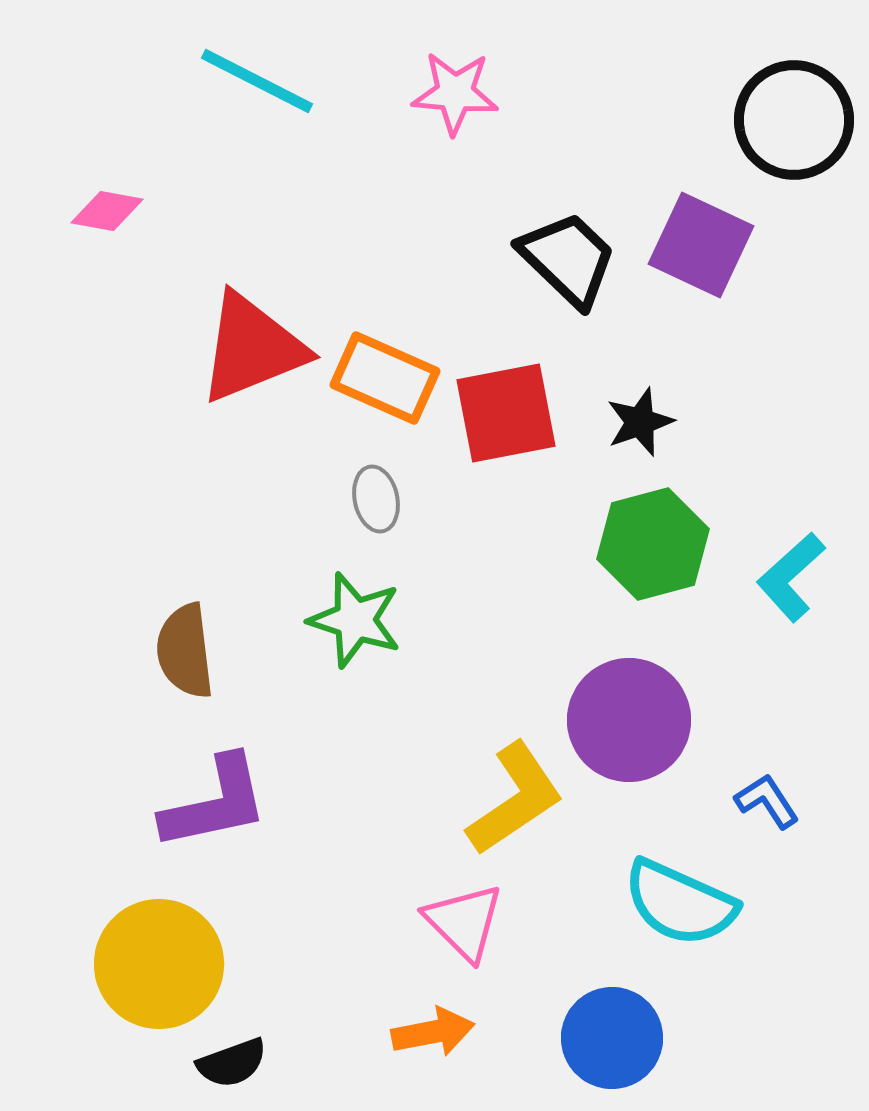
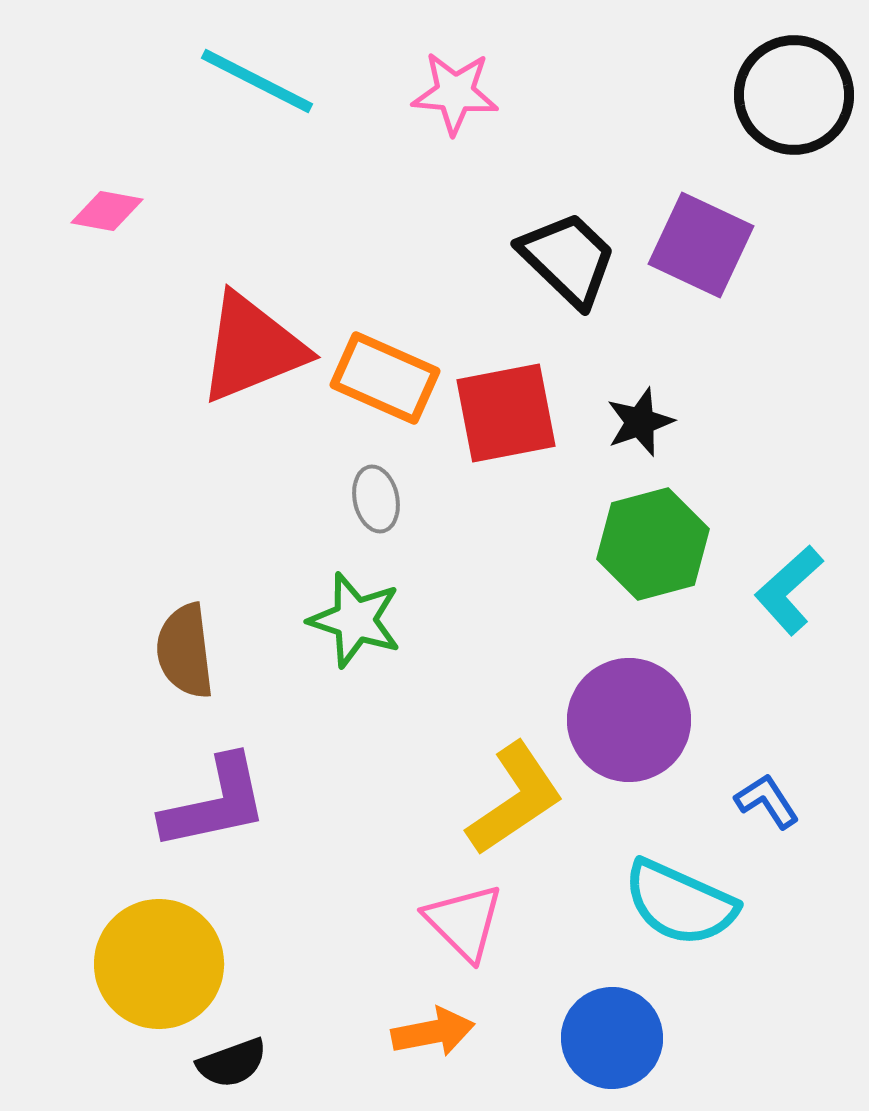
black circle: moved 25 px up
cyan L-shape: moved 2 px left, 13 px down
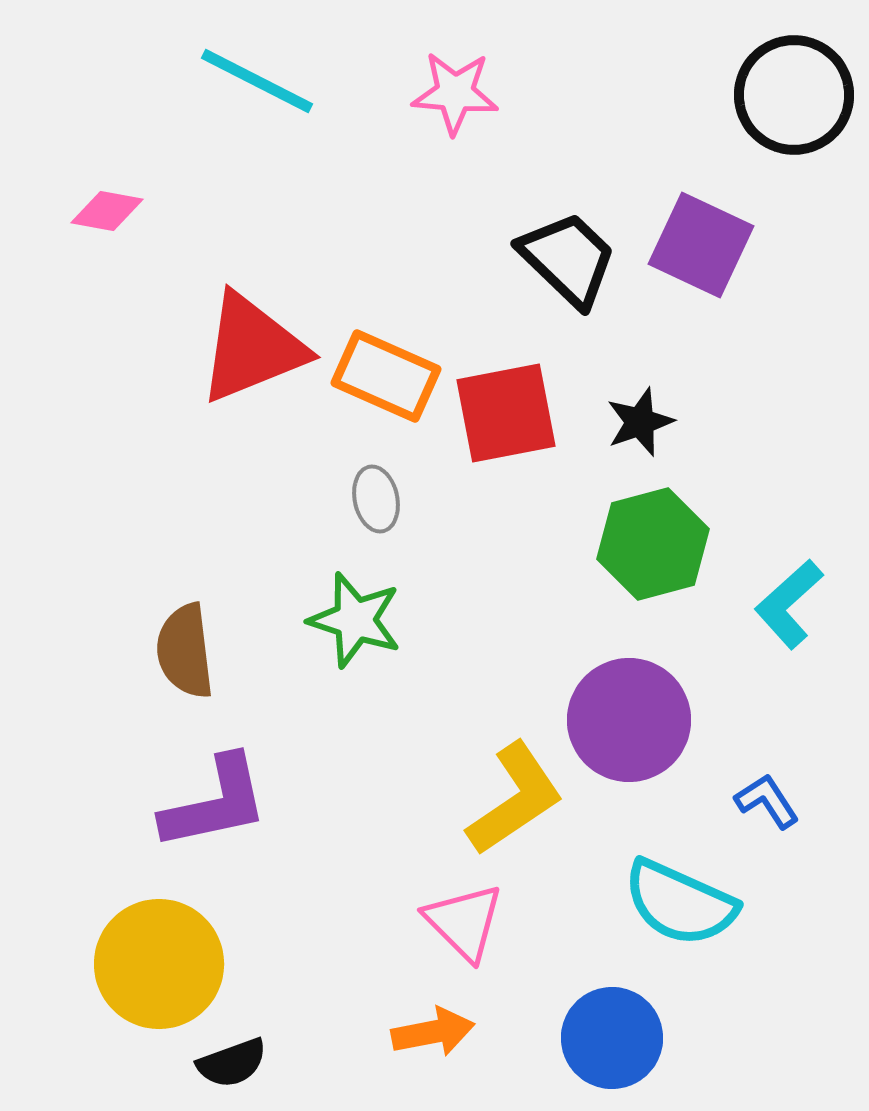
orange rectangle: moved 1 px right, 2 px up
cyan L-shape: moved 14 px down
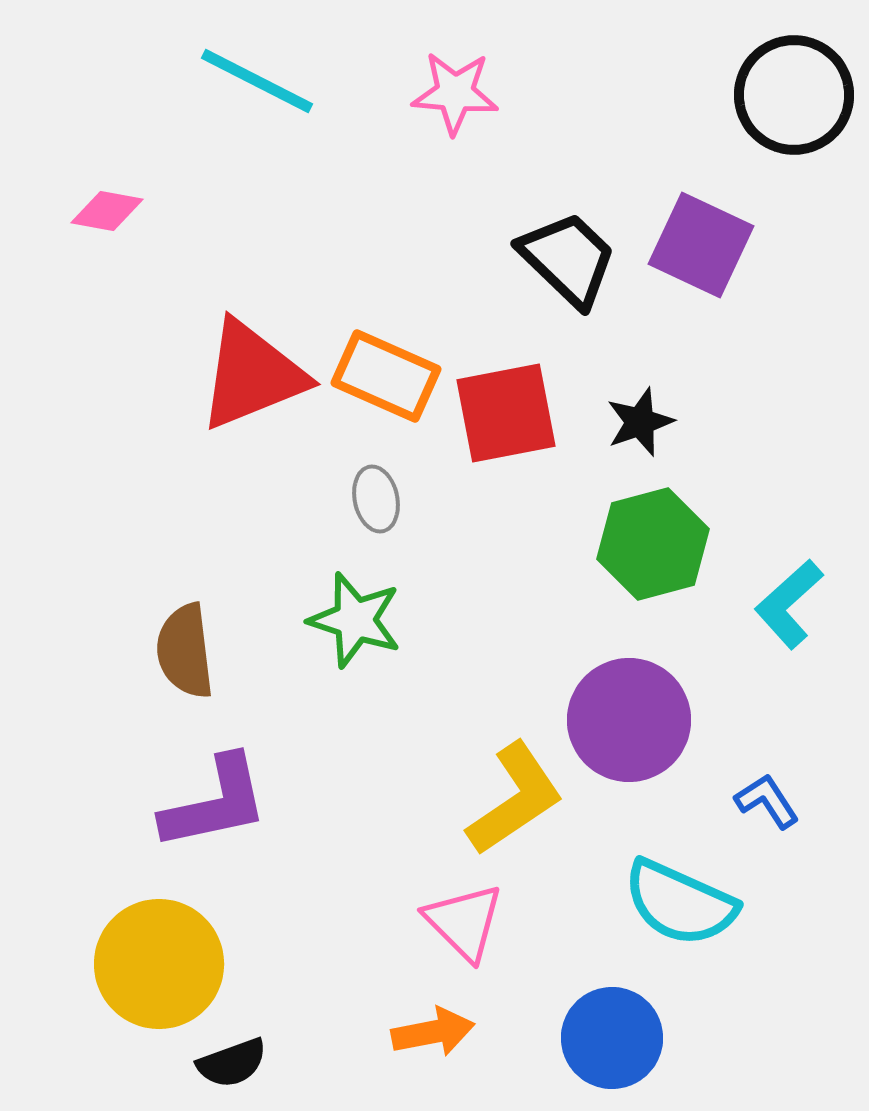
red triangle: moved 27 px down
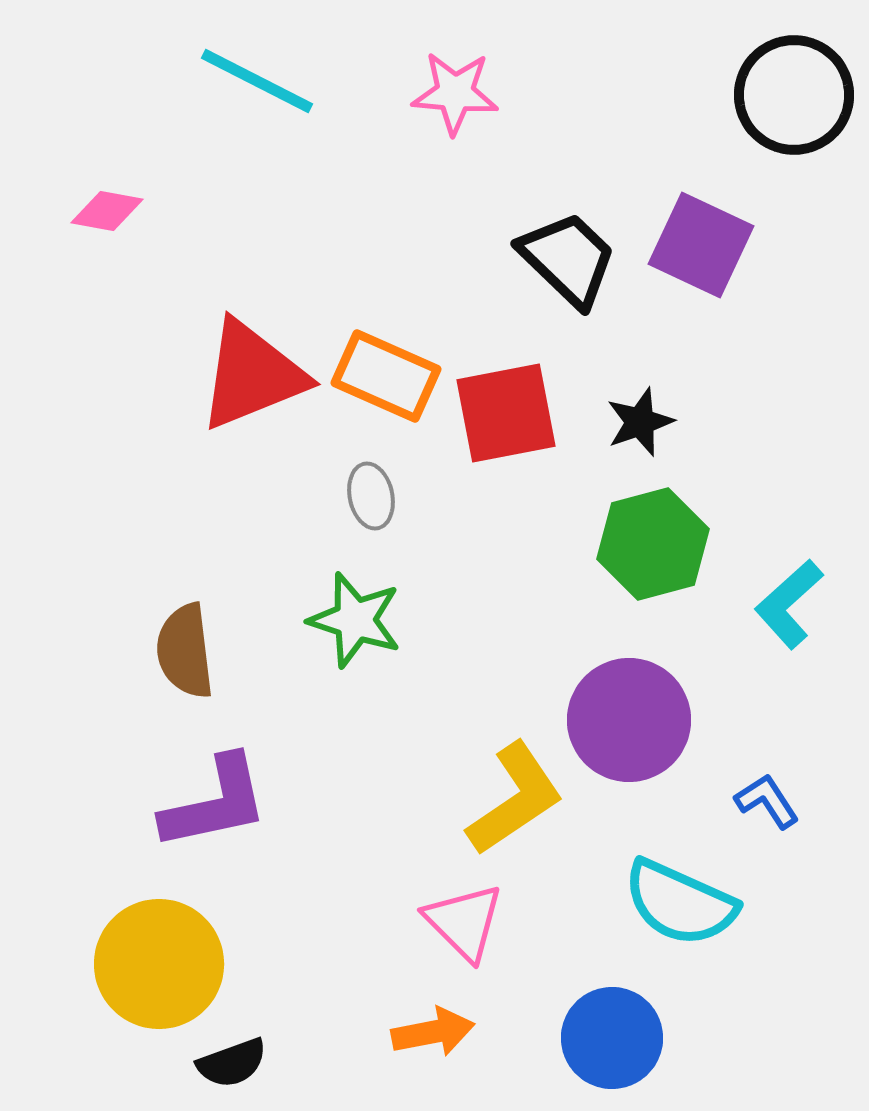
gray ellipse: moved 5 px left, 3 px up
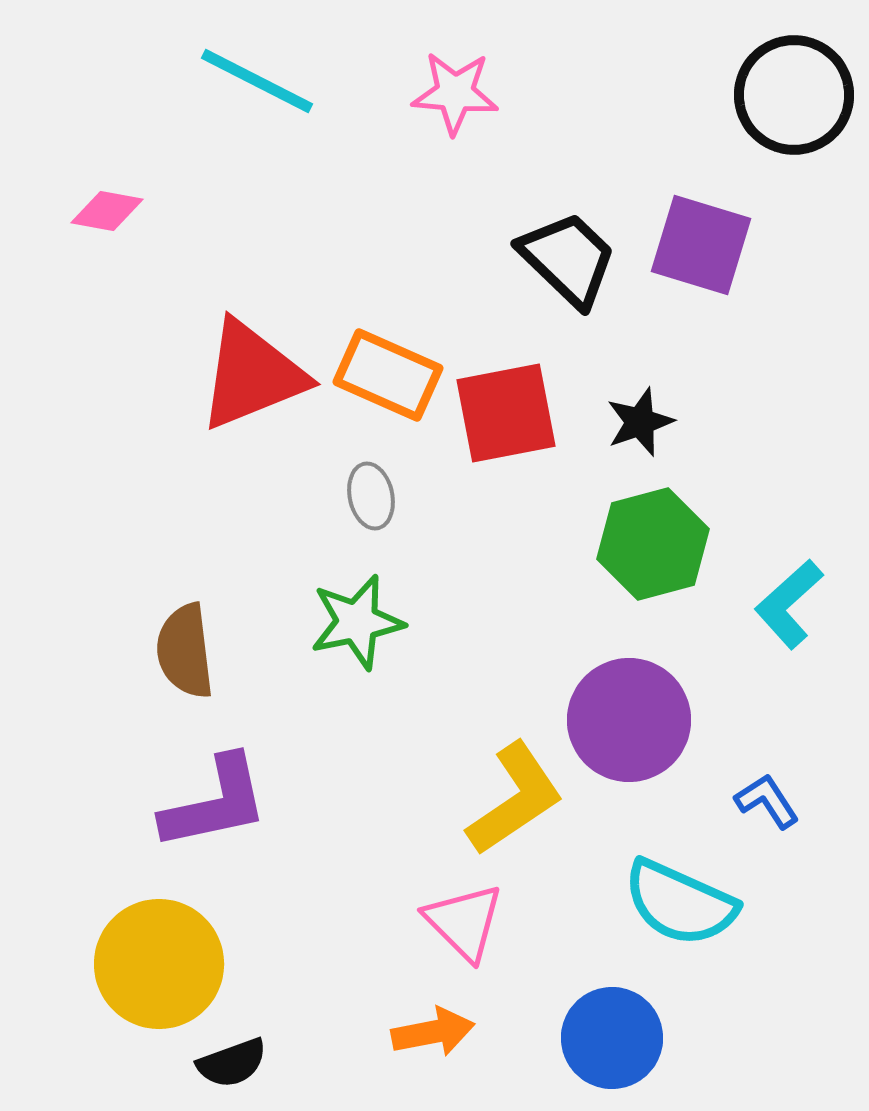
purple square: rotated 8 degrees counterclockwise
orange rectangle: moved 2 px right, 1 px up
green star: moved 2 px right, 2 px down; rotated 30 degrees counterclockwise
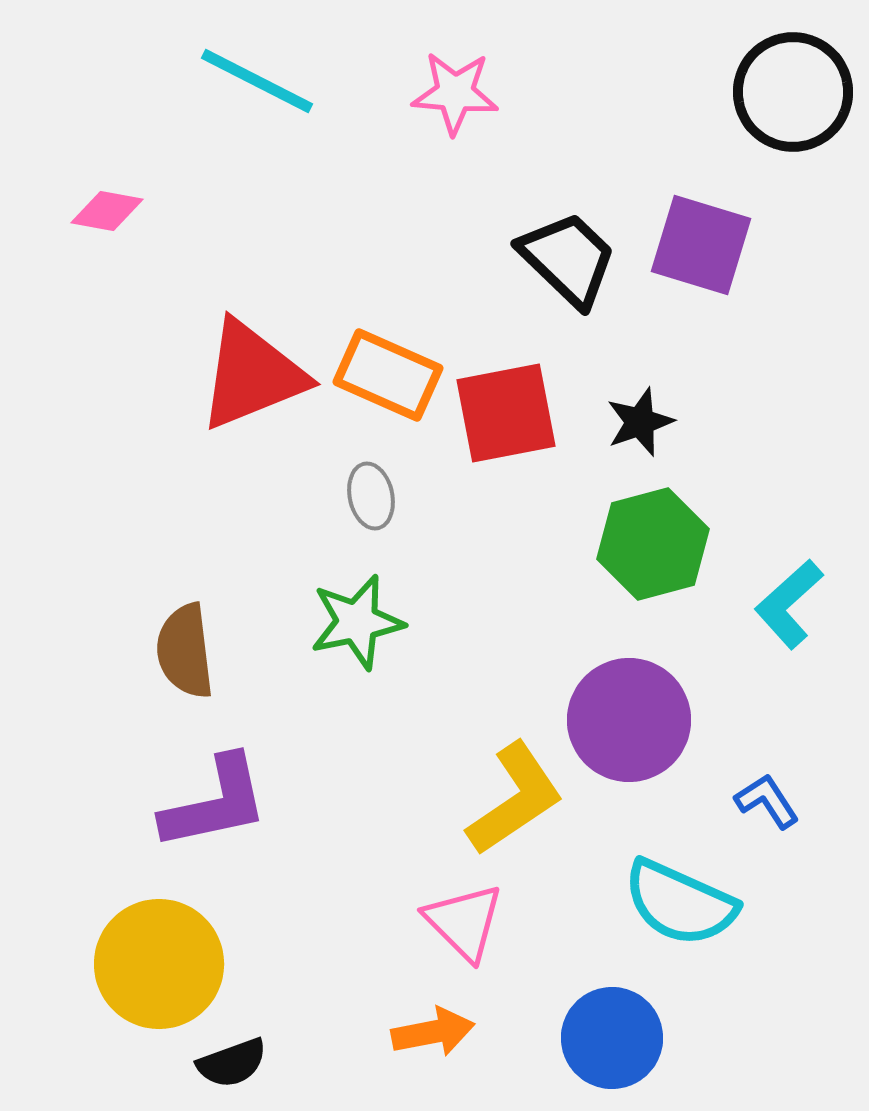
black circle: moved 1 px left, 3 px up
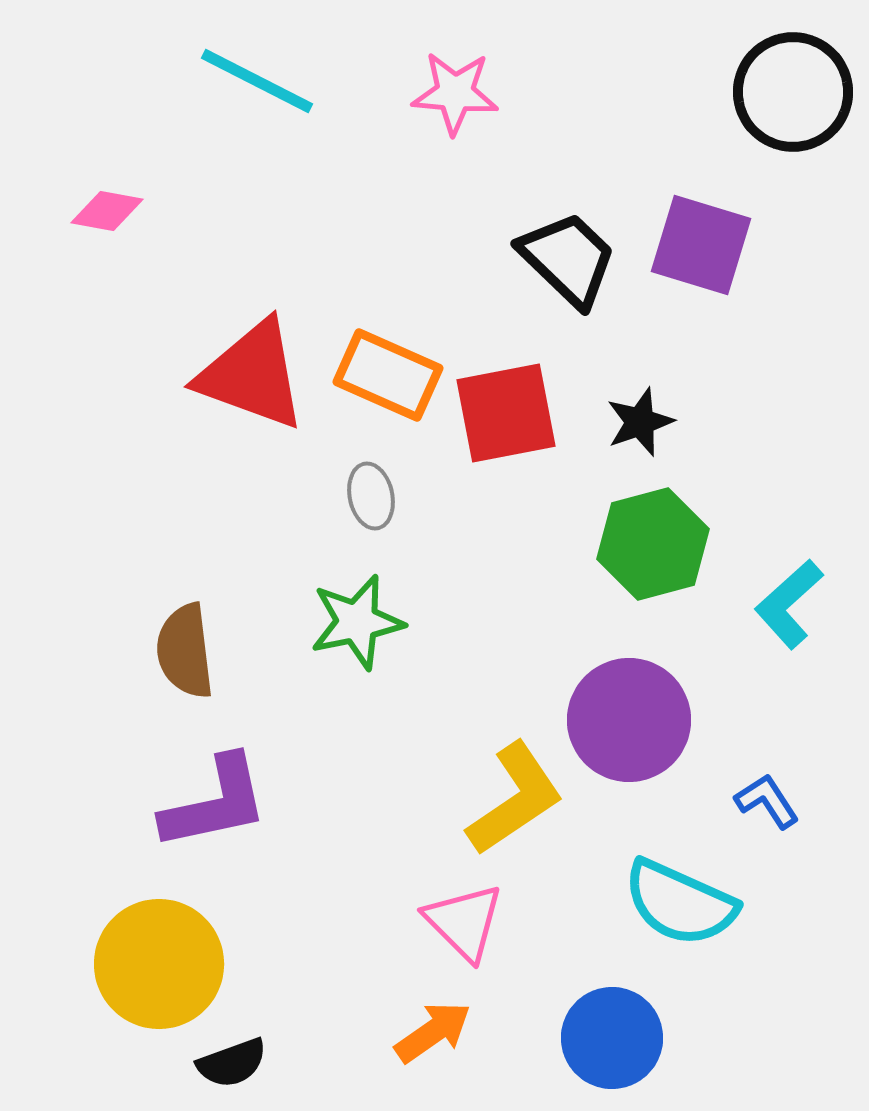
red triangle: rotated 42 degrees clockwise
orange arrow: rotated 24 degrees counterclockwise
